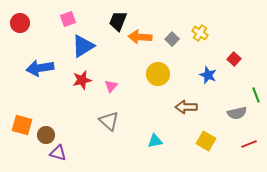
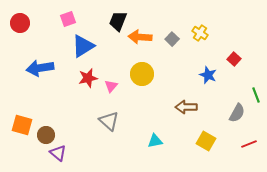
yellow circle: moved 16 px left
red star: moved 6 px right, 2 px up
gray semicircle: rotated 48 degrees counterclockwise
purple triangle: rotated 24 degrees clockwise
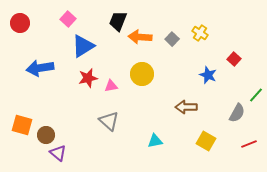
pink square: rotated 28 degrees counterclockwise
pink triangle: rotated 40 degrees clockwise
green line: rotated 63 degrees clockwise
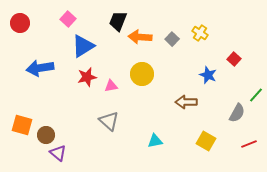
red star: moved 1 px left, 1 px up
brown arrow: moved 5 px up
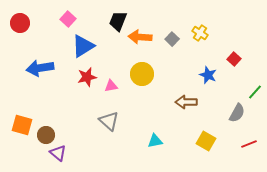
green line: moved 1 px left, 3 px up
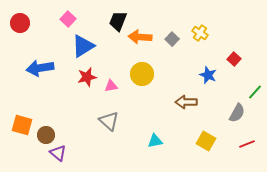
red line: moved 2 px left
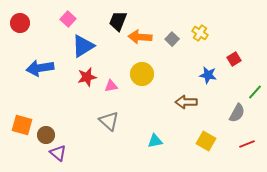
red square: rotated 16 degrees clockwise
blue star: rotated 12 degrees counterclockwise
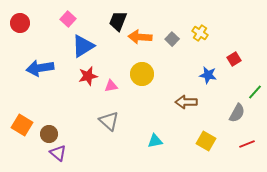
red star: moved 1 px right, 1 px up
orange square: rotated 15 degrees clockwise
brown circle: moved 3 px right, 1 px up
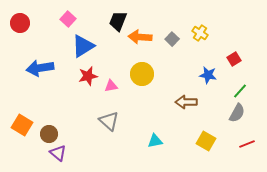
green line: moved 15 px left, 1 px up
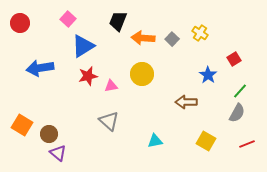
orange arrow: moved 3 px right, 1 px down
blue star: rotated 24 degrees clockwise
